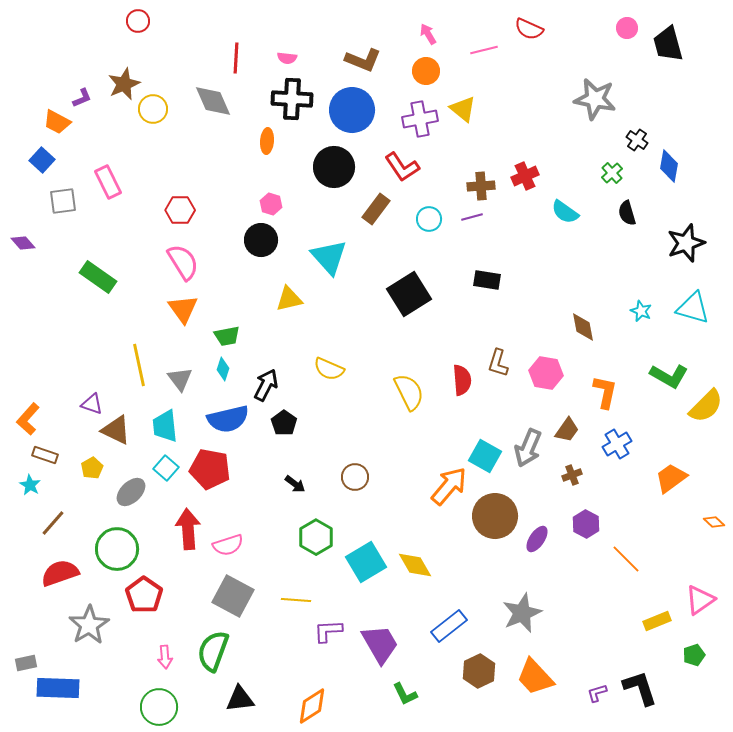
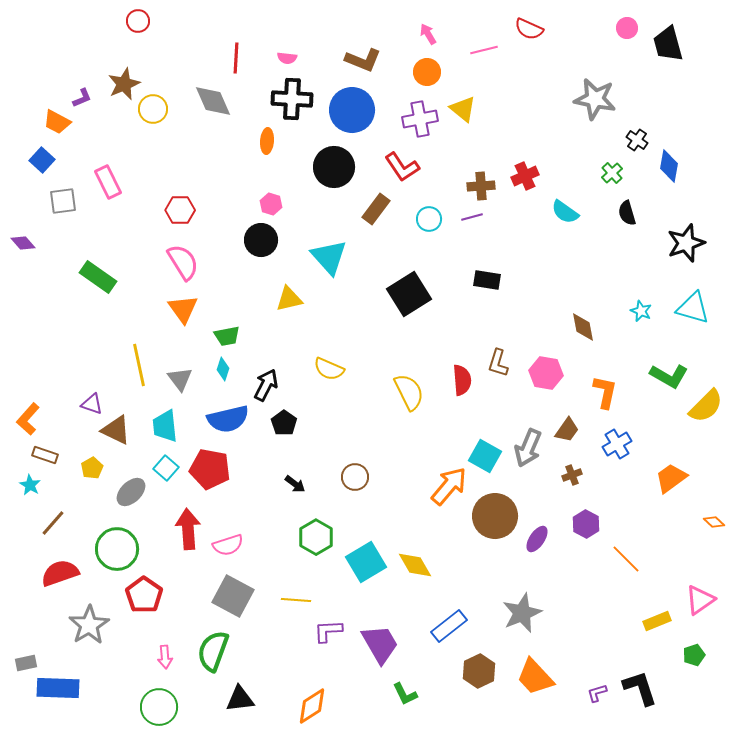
orange circle at (426, 71): moved 1 px right, 1 px down
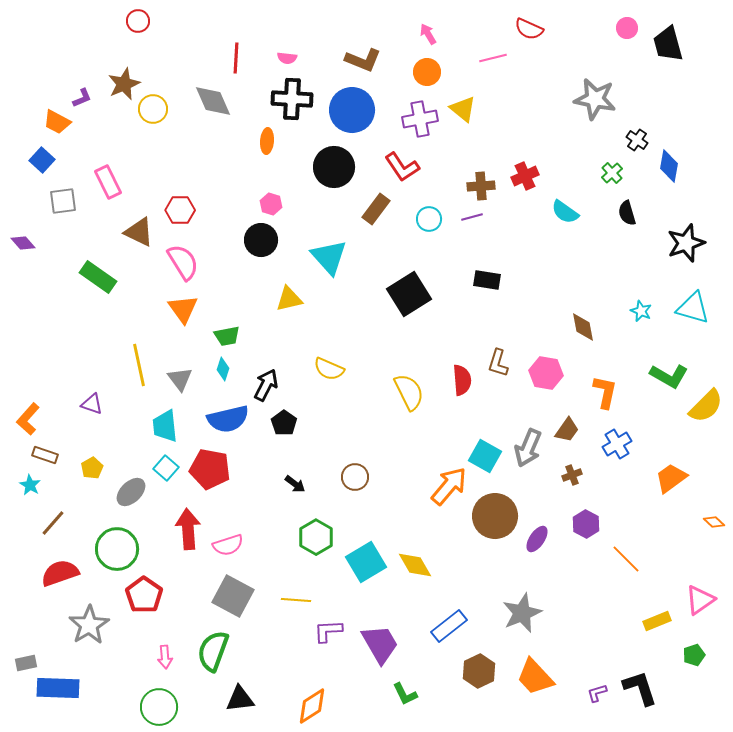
pink line at (484, 50): moved 9 px right, 8 px down
brown triangle at (116, 430): moved 23 px right, 198 px up
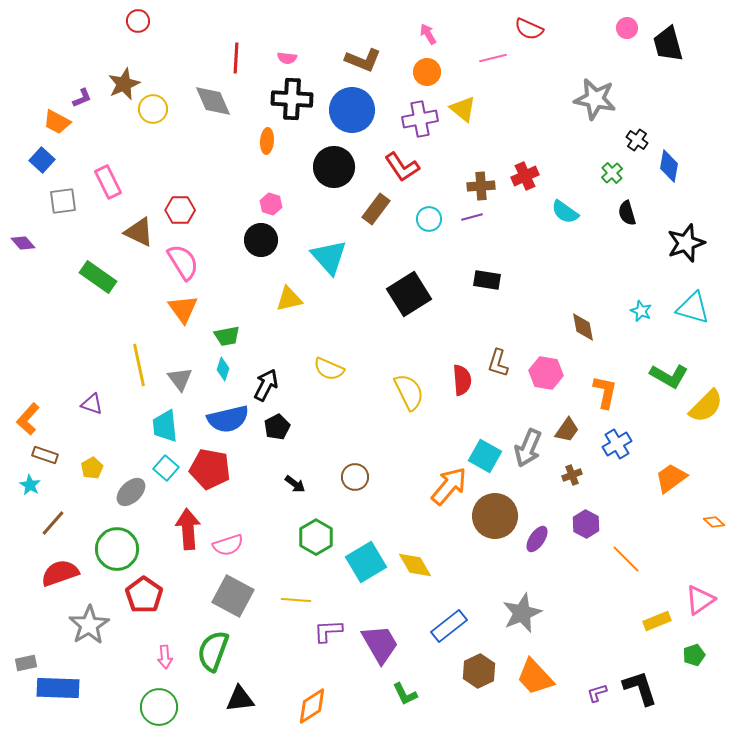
black pentagon at (284, 423): moved 7 px left, 4 px down; rotated 10 degrees clockwise
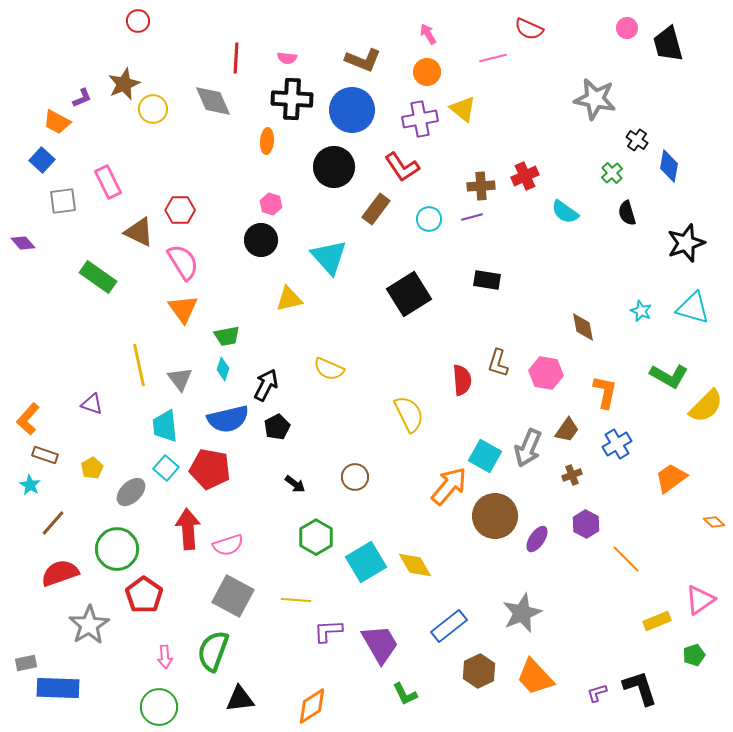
yellow semicircle at (409, 392): moved 22 px down
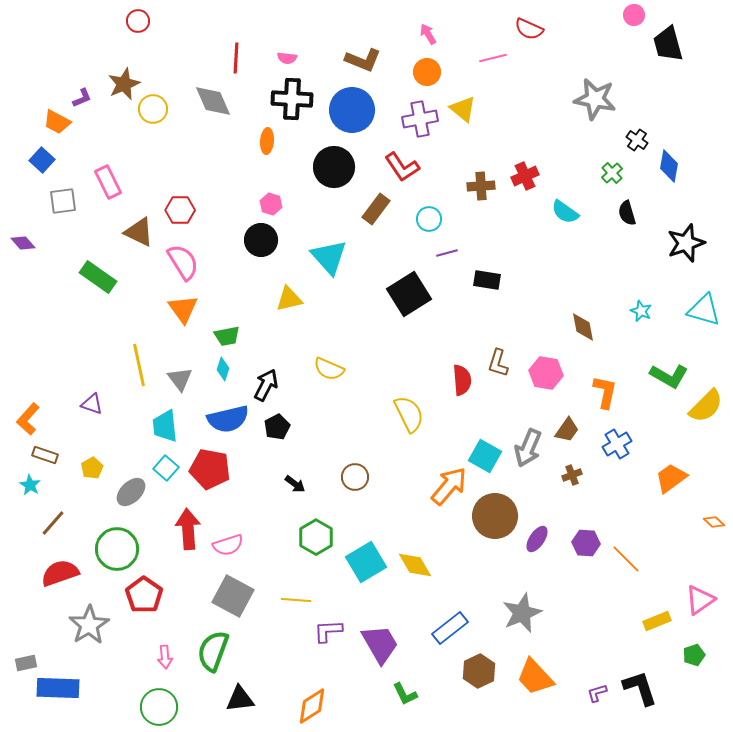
pink circle at (627, 28): moved 7 px right, 13 px up
purple line at (472, 217): moved 25 px left, 36 px down
cyan triangle at (693, 308): moved 11 px right, 2 px down
purple hexagon at (586, 524): moved 19 px down; rotated 24 degrees counterclockwise
blue rectangle at (449, 626): moved 1 px right, 2 px down
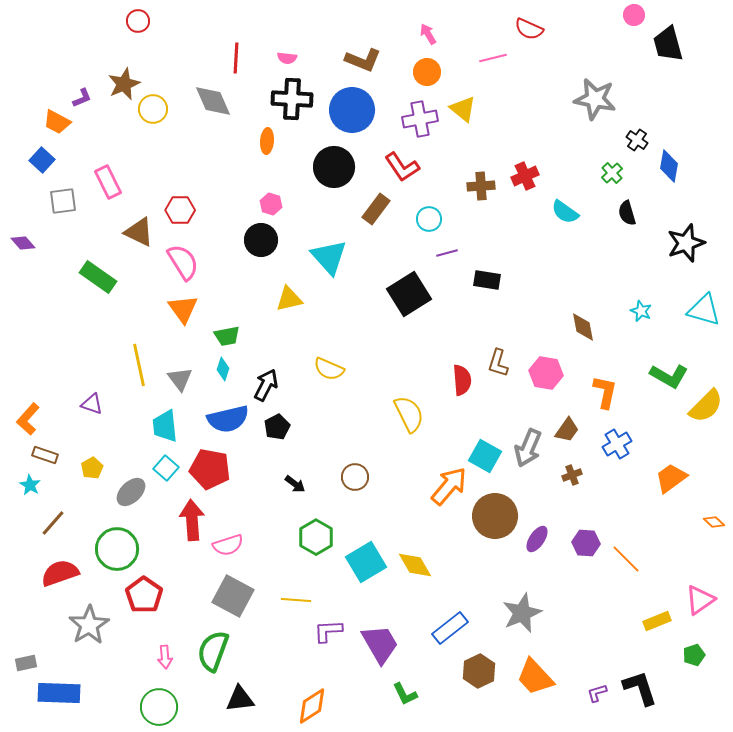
red arrow at (188, 529): moved 4 px right, 9 px up
blue rectangle at (58, 688): moved 1 px right, 5 px down
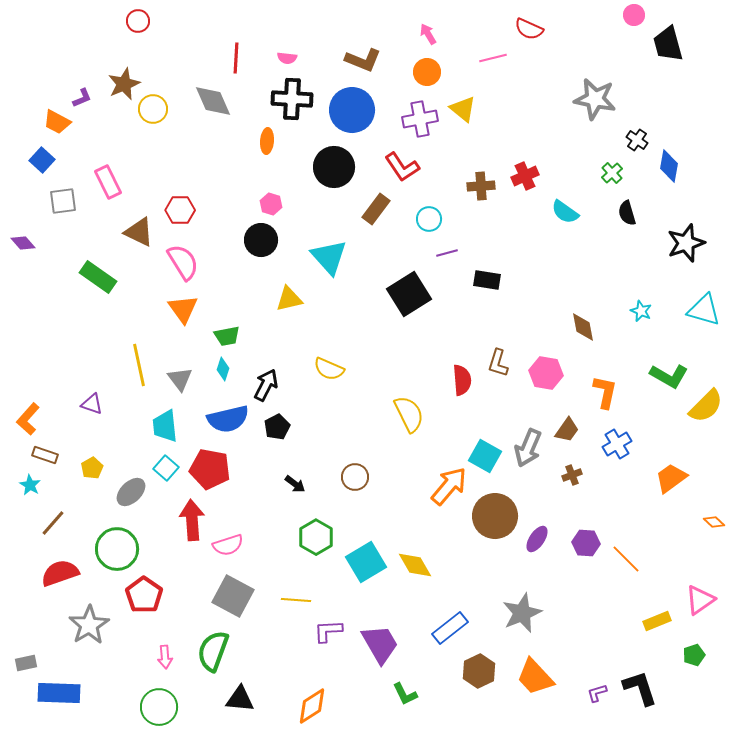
black triangle at (240, 699): rotated 12 degrees clockwise
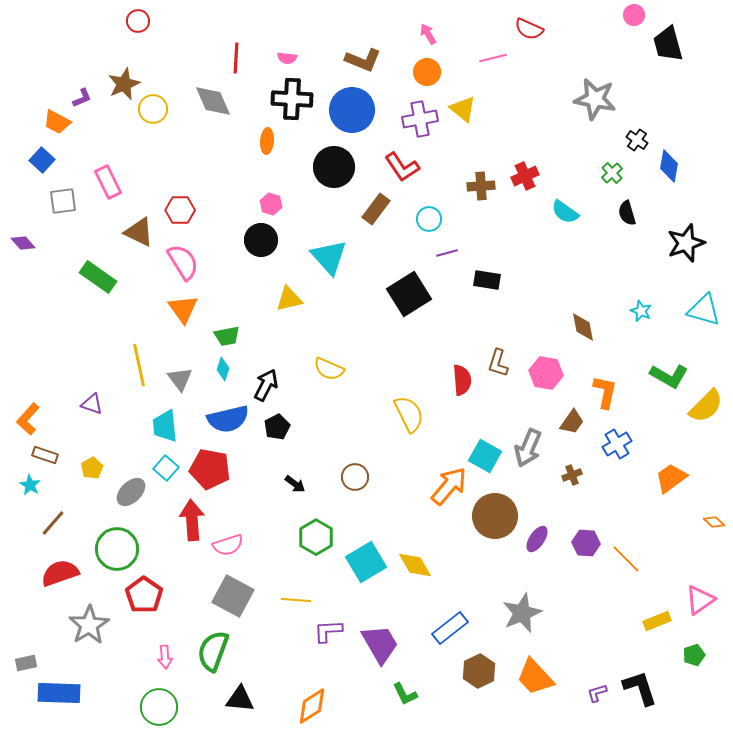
brown trapezoid at (567, 430): moved 5 px right, 8 px up
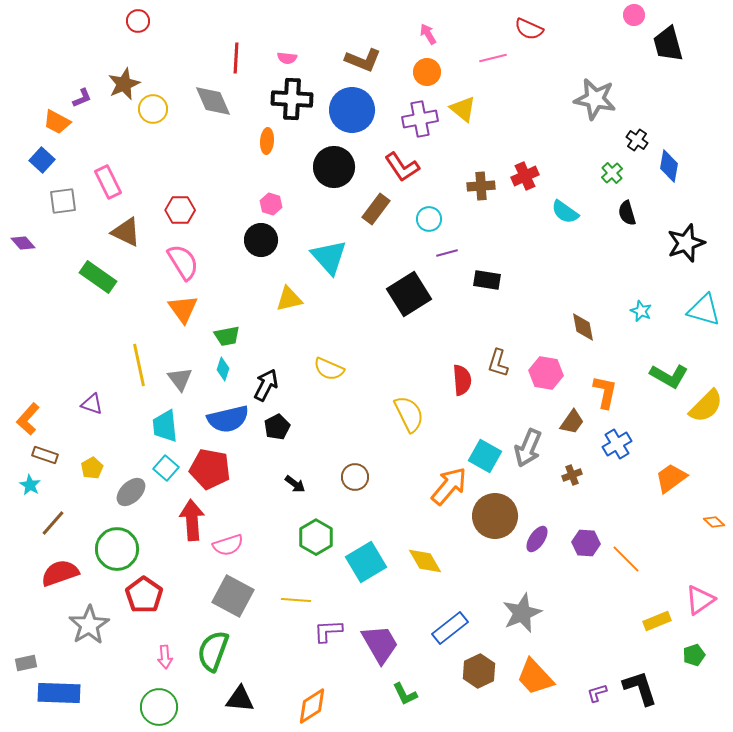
brown triangle at (139, 232): moved 13 px left
yellow diamond at (415, 565): moved 10 px right, 4 px up
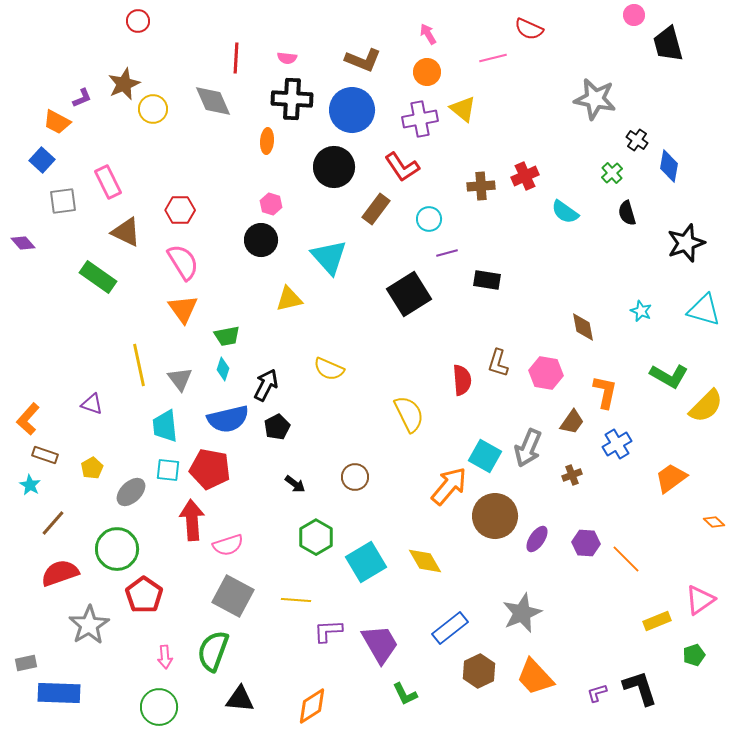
cyan square at (166, 468): moved 2 px right, 2 px down; rotated 35 degrees counterclockwise
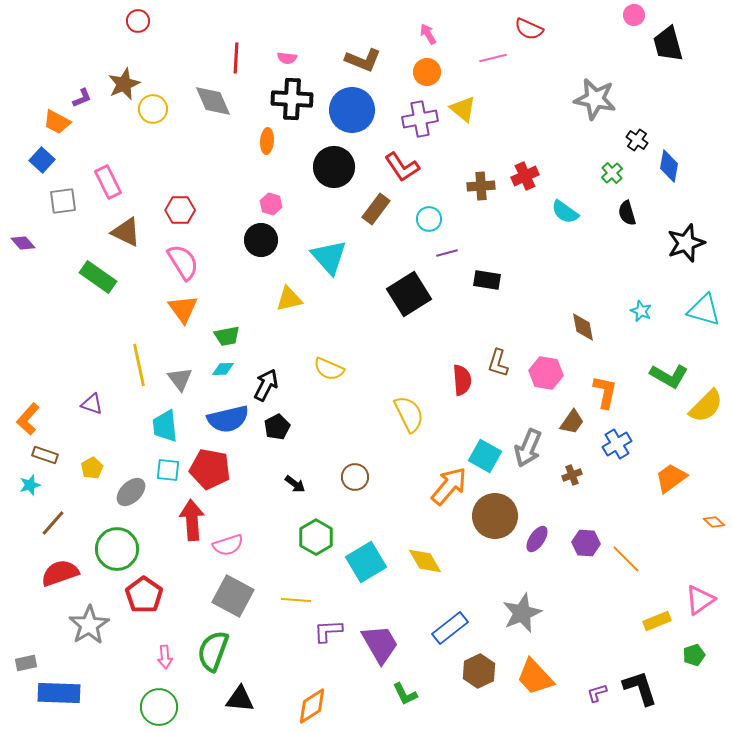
cyan diamond at (223, 369): rotated 70 degrees clockwise
cyan star at (30, 485): rotated 25 degrees clockwise
